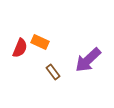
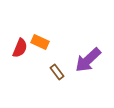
brown rectangle: moved 4 px right
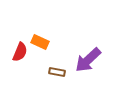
red semicircle: moved 4 px down
brown rectangle: rotated 42 degrees counterclockwise
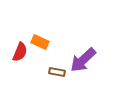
purple arrow: moved 5 px left
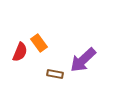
orange rectangle: moved 1 px left, 1 px down; rotated 30 degrees clockwise
brown rectangle: moved 2 px left, 2 px down
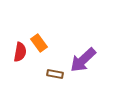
red semicircle: rotated 12 degrees counterclockwise
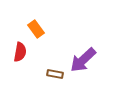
orange rectangle: moved 3 px left, 14 px up
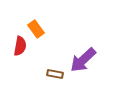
red semicircle: moved 6 px up
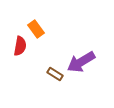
purple arrow: moved 2 px left, 2 px down; rotated 12 degrees clockwise
brown rectangle: rotated 21 degrees clockwise
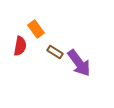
purple arrow: moved 2 px left, 1 px down; rotated 96 degrees counterclockwise
brown rectangle: moved 22 px up
